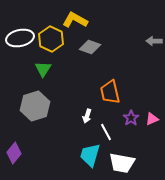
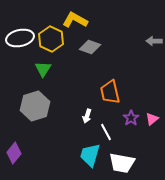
pink triangle: rotated 16 degrees counterclockwise
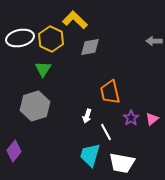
yellow L-shape: rotated 15 degrees clockwise
gray diamond: rotated 30 degrees counterclockwise
purple diamond: moved 2 px up
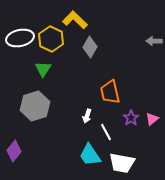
gray diamond: rotated 50 degrees counterclockwise
cyan trapezoid: rotated 50 degrees counterclockwise
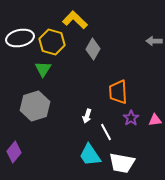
yellow hexagon: moved 1 px right, 3 px down; rotated 10 degrees counterclockwise
gray diamond: moved 3 px right, 2 px down
orange trapezoid: moved 8 px right; rotated 10 degrees clockwise
pink triangle: moved 3 px right, 1 px down; rotated 32 degrees clockwise
purple diamond: moved 1 px down
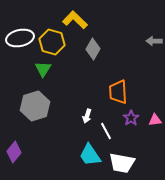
white line: moved 1 px up
